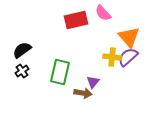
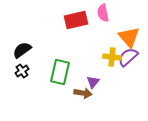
pink semicircle: rotated 30 degrees clockwise
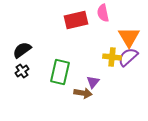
orange triangle: rotated 10 degrees clockwise
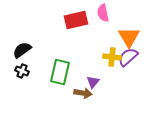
black cross: rotated 32 degrees counterclockwise
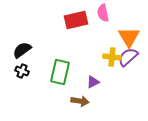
purple triangle: rotated 24 degrees clockwise
brown arrow: moved 3 px left, 8 px down
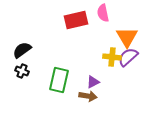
orange triangle: moved 2 px left
green rectangle: moved 1 px left, 8 px down
brown arrow: moved 8 px right, 5 px up
